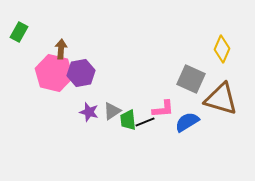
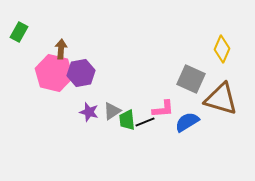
green trapezoid: moved 1 px left
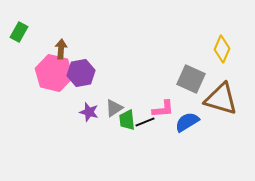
gray triangle: moved 2 px right, 3 px up
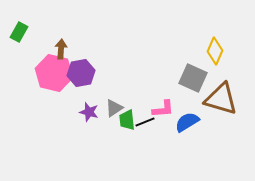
yellow diamond: moved 7 px left, 2 px down
gray square: moved 2 px right, 1 px up
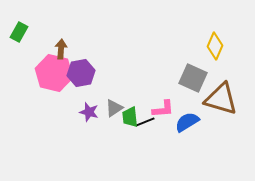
yellow diamond: moved 5 px up
green trapezoid: moved 3 px right, 3 px up
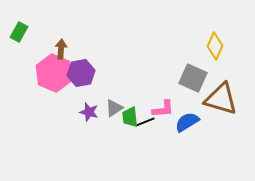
pink hexagon: rotated 9 degrees clockwise
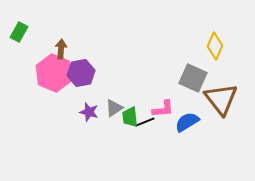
brown triangle: rotated 36 degrees clockwise
